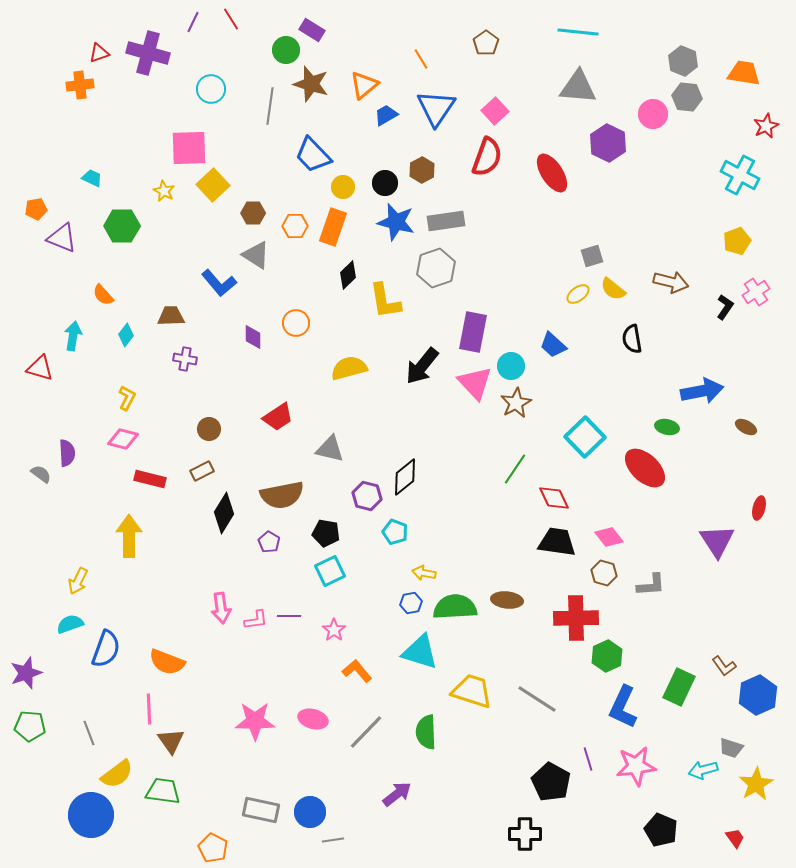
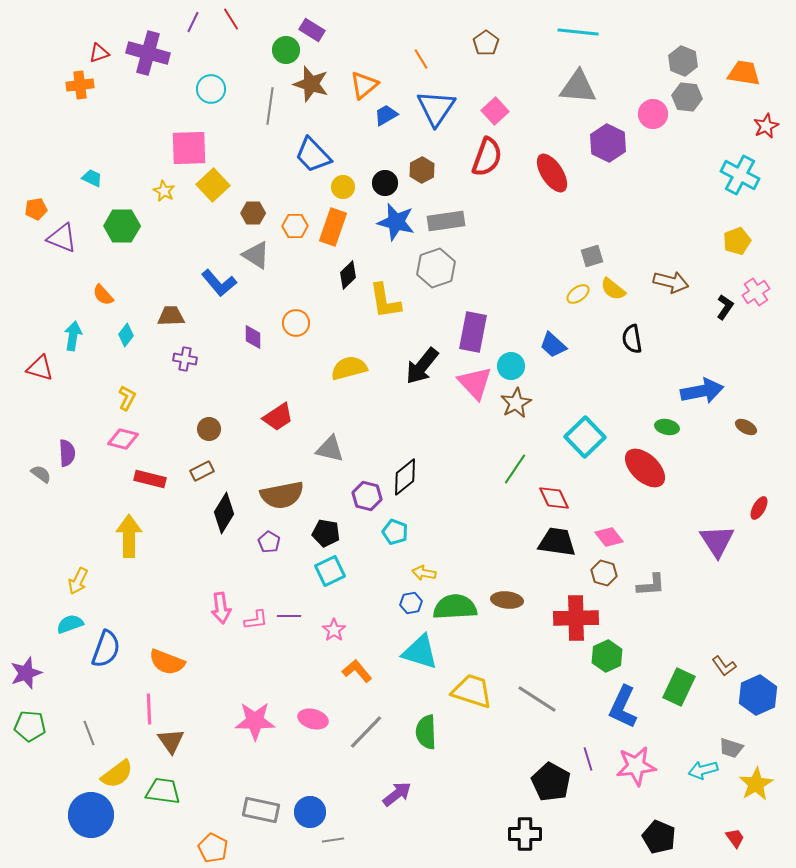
red ellipse at (759, 508): rotated 15 degrees clockwise
black pentagon at (661, 830): moved 2 px left, 7 px down
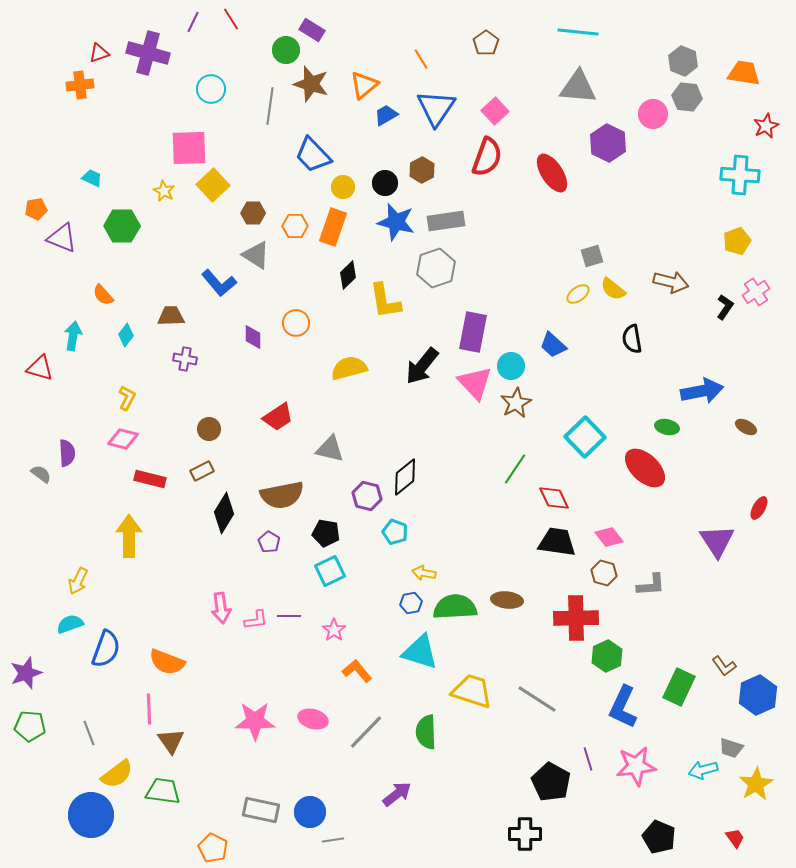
cyan cross at (740, 175): rotated 24 degrees counterclockwise
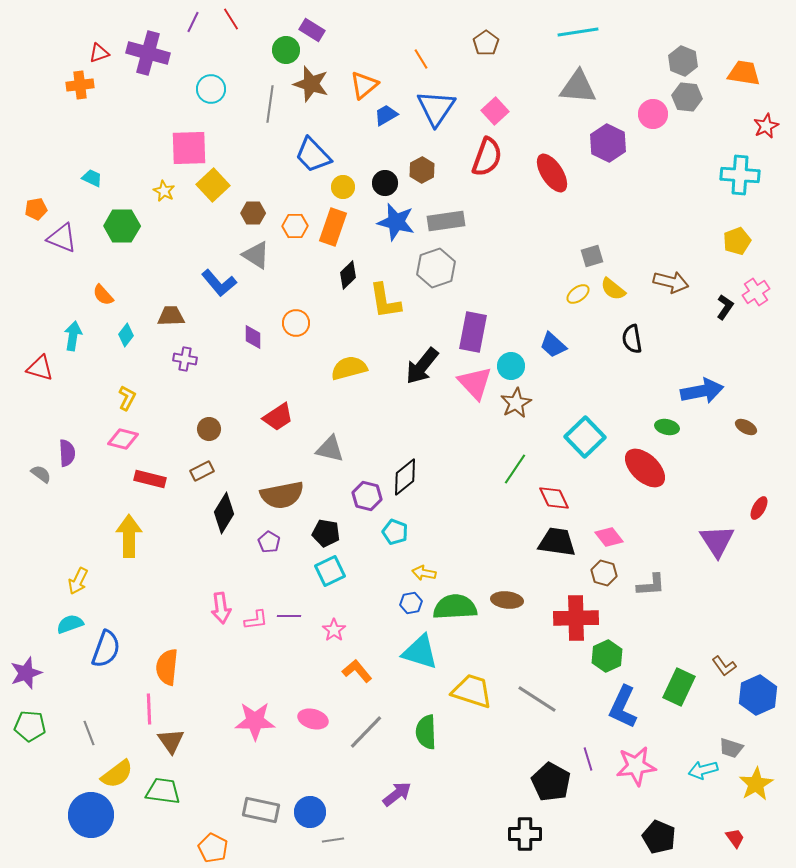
cyan line at (578, 32): rotated 15 degrees counterclockwise
gray line at (270, 106): moved 2 px up
orange semicircle at (167, 662): moved 5 px down; rotated 75 degrees clockwise
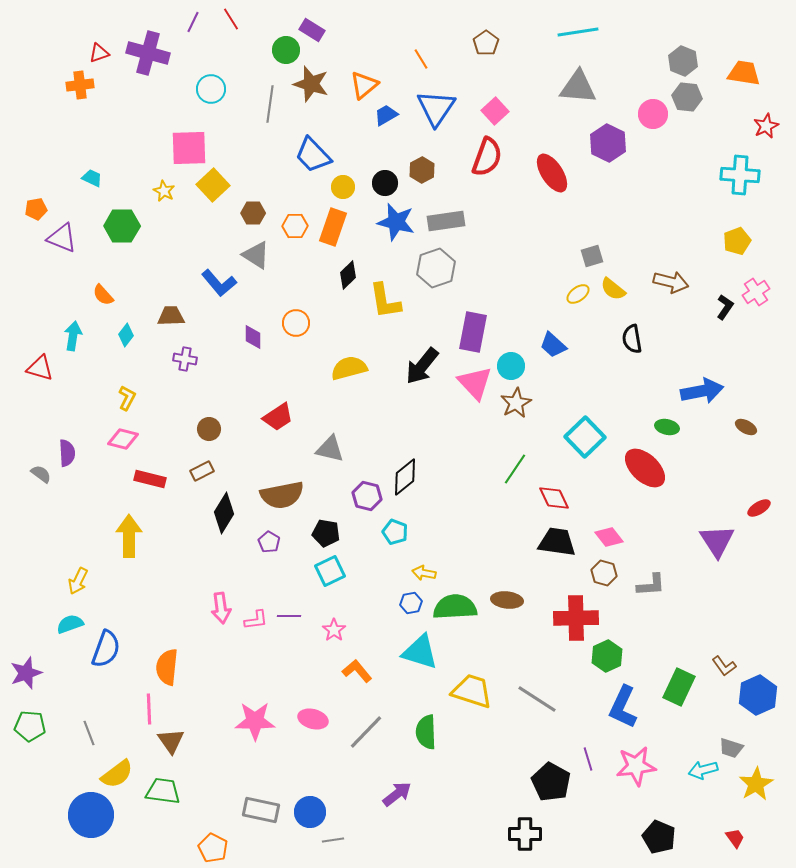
red ellipse at (759, 508): rotated 30 degrees clockwise
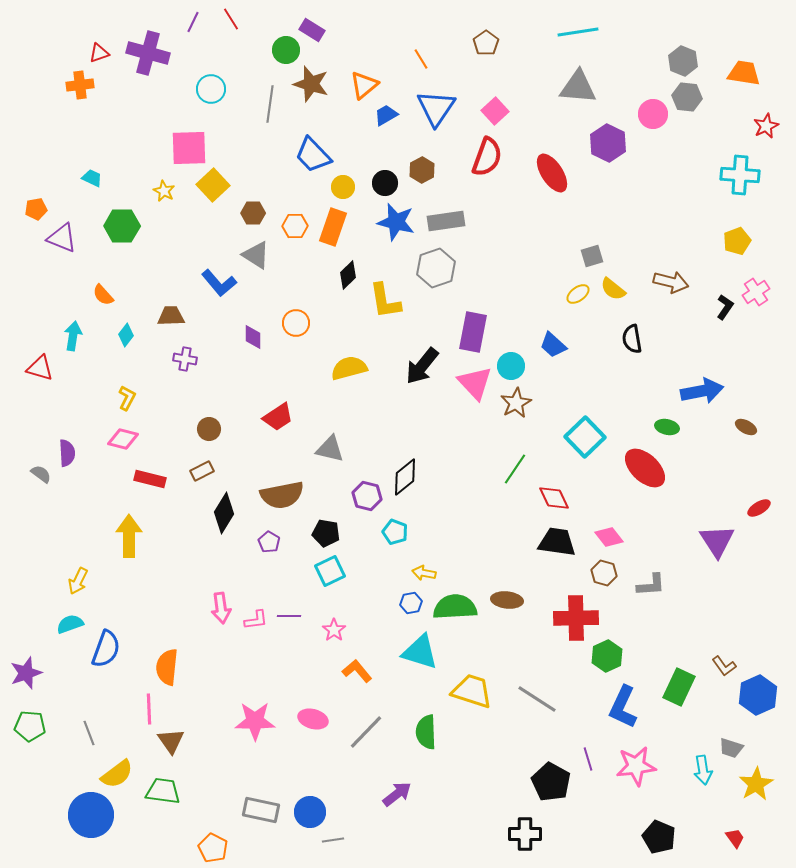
cyan arrow at (703, 770): rotated 84 degrees counterclockwise
